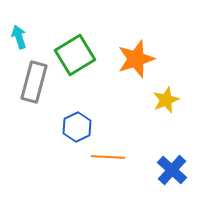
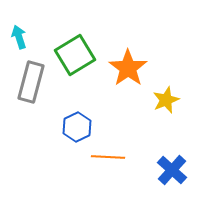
orange star: moved 8 px left, 9 px down; rotated 18 degrees counterclockwise
gray rectangle: moved 3 px left
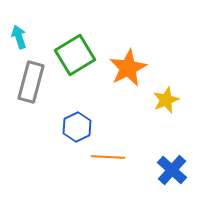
orange star: rotated 9 degrees clockwise
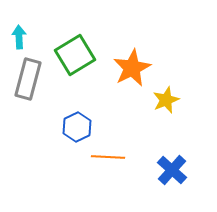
cyan arrow: rotated 15 degrees clockwise
orange star: moved 4 px right
gray rectangle: moved 3 px left, 3 px up
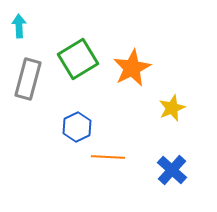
cyan arrow: moved 11 px up
green square: moved 3 px right, 4 px down
yellow star: moved 6 px right, 8 px down
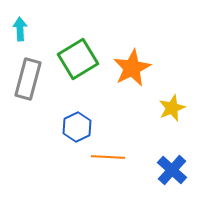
cyan arrow: moved 1 px right, 3 px down
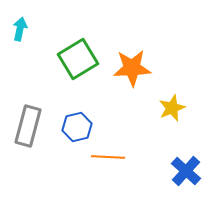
cyan arrow: rotated 15 degrees clockwise
orange star: rotated 24 degrees clockwise
gray rectangle: moved 47 px down
blue hexagon: rotated 12 degrees clockwise
blue cross: moved 14 px right, 1 px down
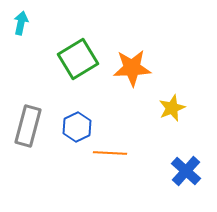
cyan arrow: moved 1 px right, 6 px up
blue hexagon: rotated 12 degrees counterclockwise
orange line: moved 2 px right, 4 px up
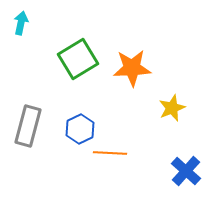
blue hexagon: moved 3 px right, 2 px down
